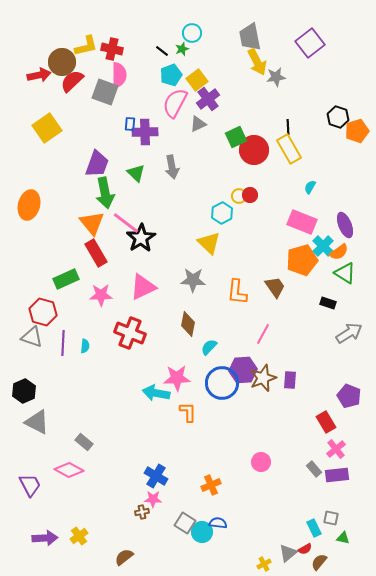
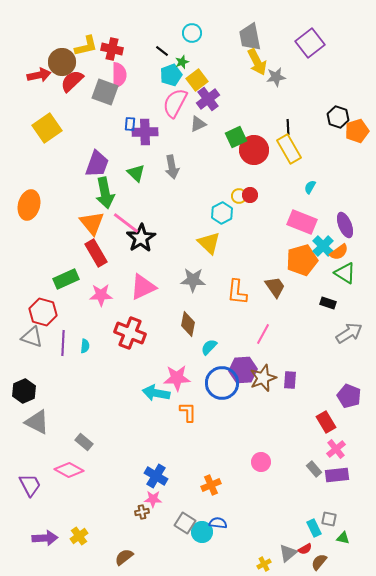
green star at (182, 49): moved 13 px down
gray square at (331, 518): moved 2 px left, 1 px down
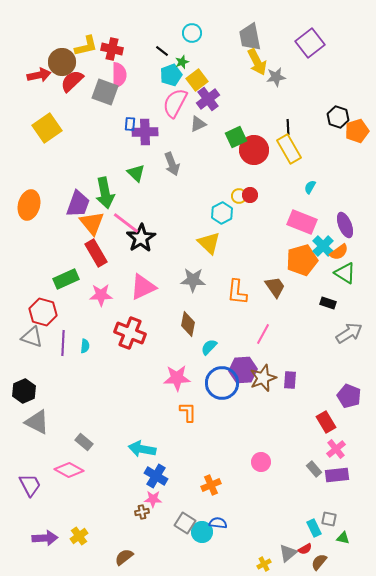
purple trapezoid at (97, 164): moved 19 px left, 40 px down
gray arrow at (172, 167): moved 3 px up; rotated 10 degrees counterclockwise
cyan arrow at (156, 393): moved 14 px left, 56 px down
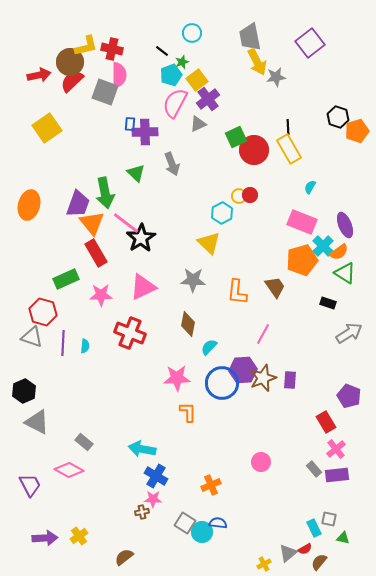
brown circle at (62, 62): moved 8 px right
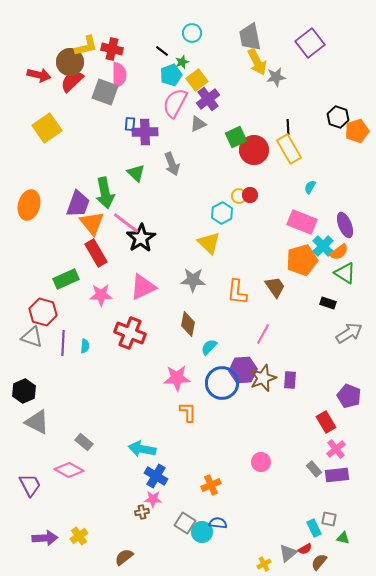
red arrow at (39, 75): rotated 25 degrees clockwise
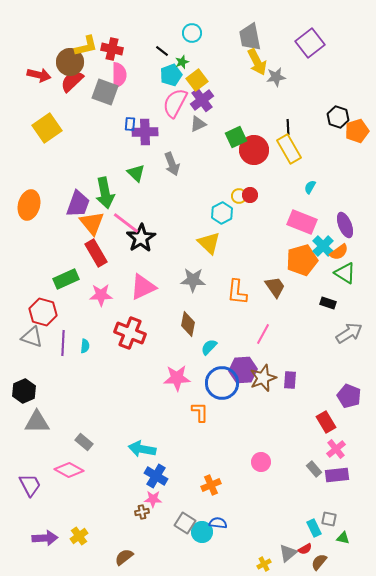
purple cross at (208, 99): moved 6 px left, 1 px down
orange L-shape at (188, 412): moved 12 px right
gray triangle at (37, 422): rotated 28 degrees counterclockwise
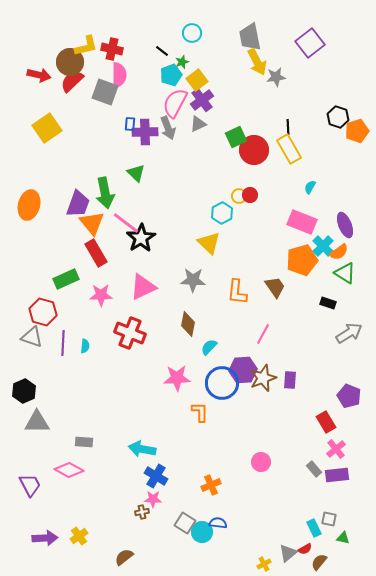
gray arrow at (172, 164): moved 4 px left, 36 px up
gray rectangle at (84, 442): rotated 36 degrees counterclockwise
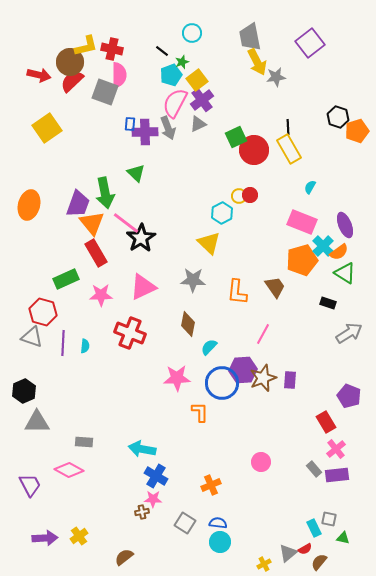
cyan circle at (202, 532): moved 18 px right, 10 px down
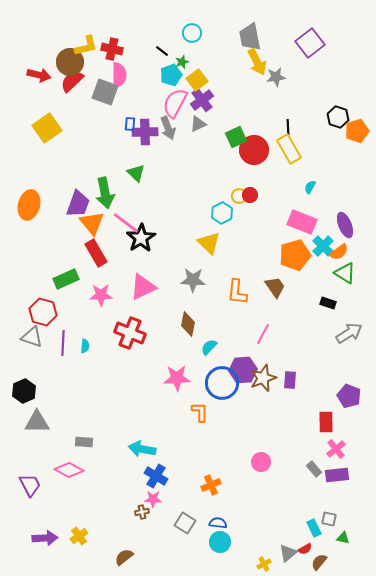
orange pentagon at (302, 260): moved 7 px left, 5 px up
red rectangle at (326, 422): rotated 30 degrees clockwise
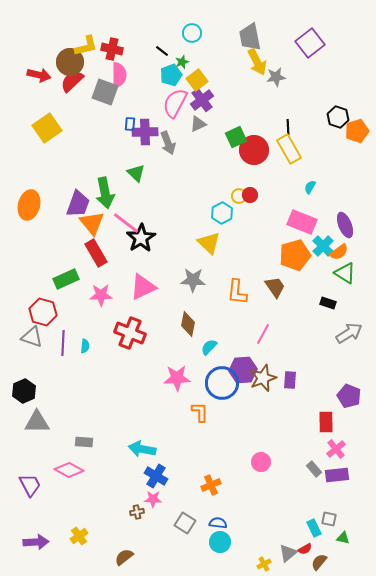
gray arrow at (168, 128): moved 15 px down
brown cross at (142, 512): moved 5 px left
purple arrow at (45, 538): moved 9 px left, 4 px down
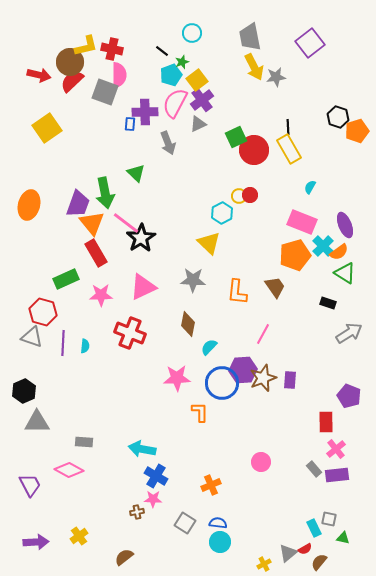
yellow arrow at (257, 62): moved 3 px left, 5 px down
purple cross at (145, 132): moved 20 px up
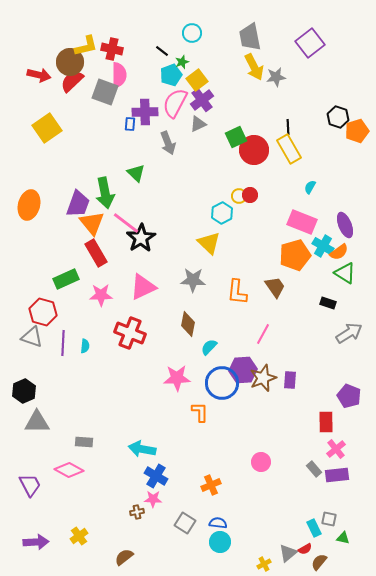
cyan cross at (323, 246): rotated 15 degrees counterclockwise
